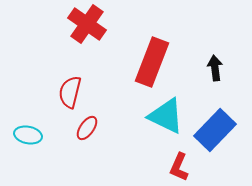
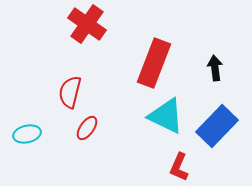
red rectangle: moved 2 px right, 1 px down
blue rectangle: moved 2 px right, 4 px up
cyan ellipse: moved 1 px left, 1 px up; rotated 24 degrees counterclockwise
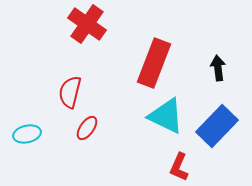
black arrow: moved 3 px right
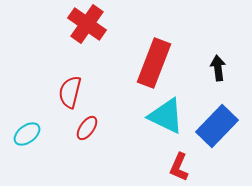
cyan ellipse: rotated 24 degrees counterclockwise
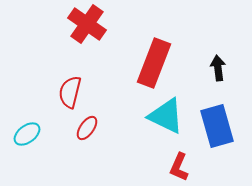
blue rectangle: rotated 60 degrees counterclockwise
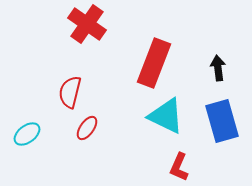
blue rectangle: moved 5 px right, 5 px up
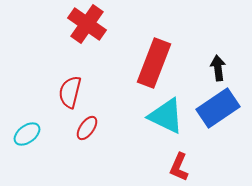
blue rectangle: moved 4 px left, 13 px up; rotated 72 degrees clockwise
